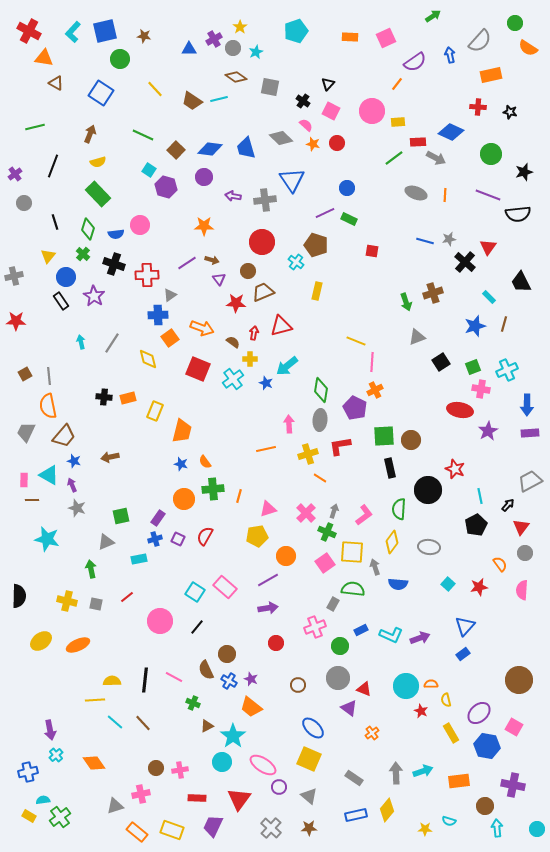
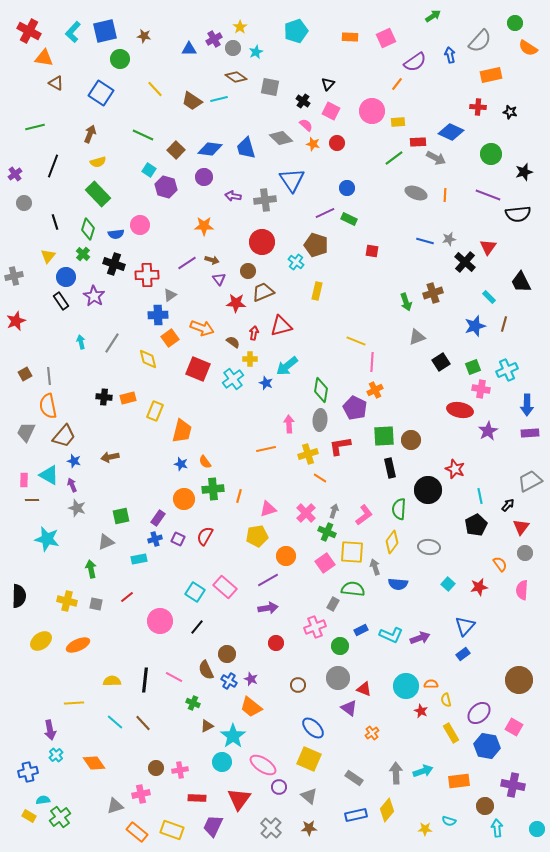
red star at (16, 321): rotated 24 degrees counterclockwise
yellow line at (95, 700): moved 21 px left, 3 px down
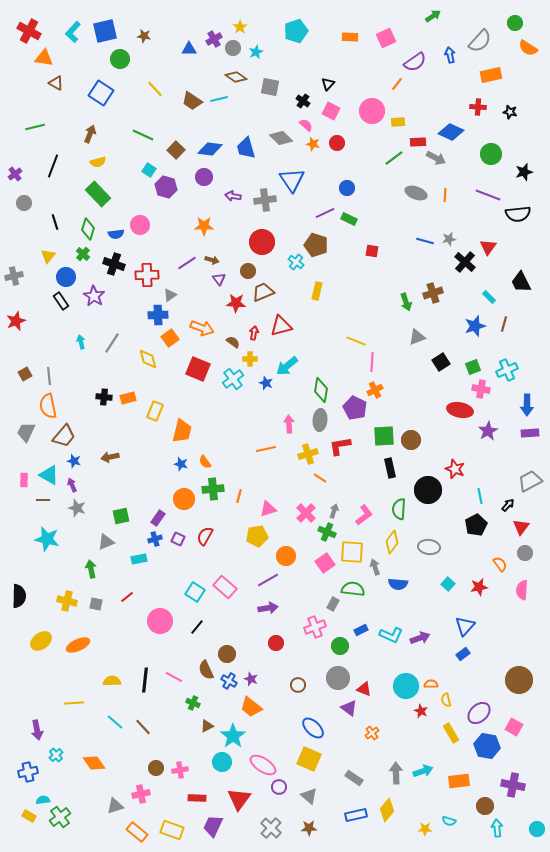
brown line at (32, 500): moved 11 px right
brown line at (143, 723): moved 4 px down
purple arrow at (50, 730): moved 13 px left
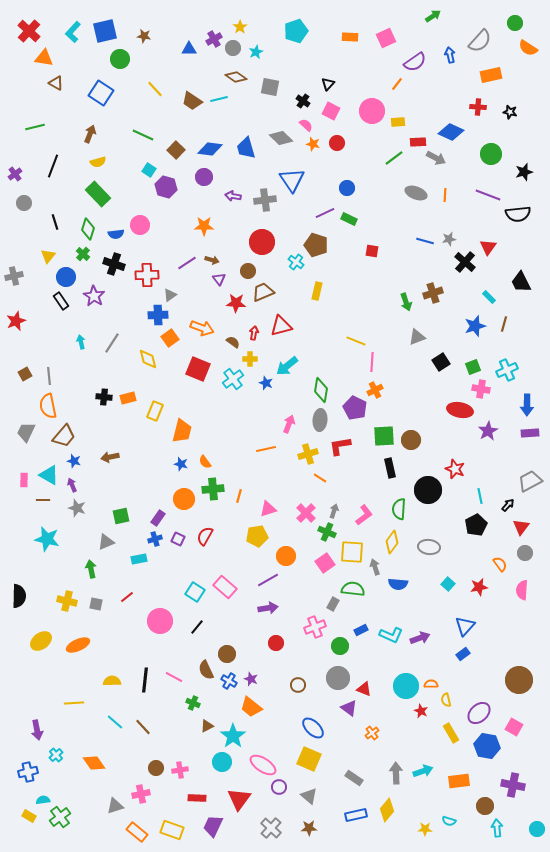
red cross at (29, 31): rotated 15 degrees clockwise
pink arrow at (289, 424): rotated 24 degrees clockwise
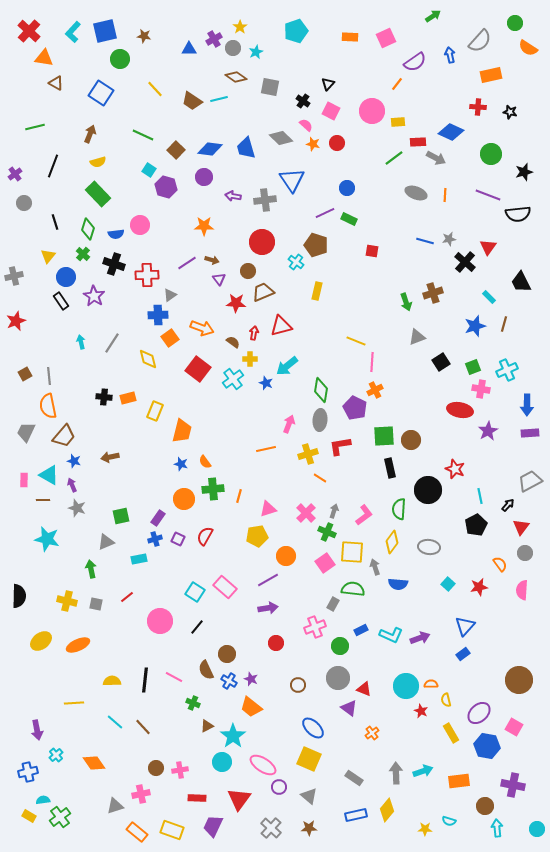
red square at (198, 369): rotated 15 degrees clockwise
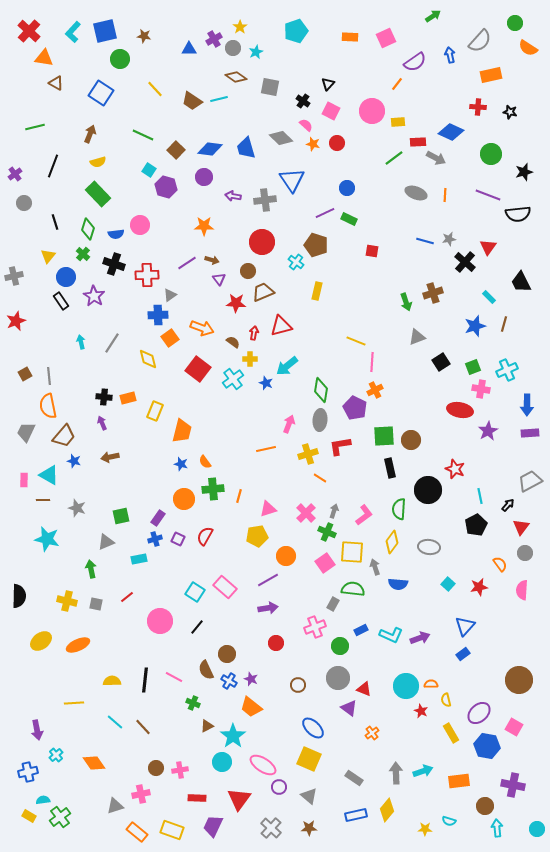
purple arrow at (72, 485): moved 30 px right, 62 px up
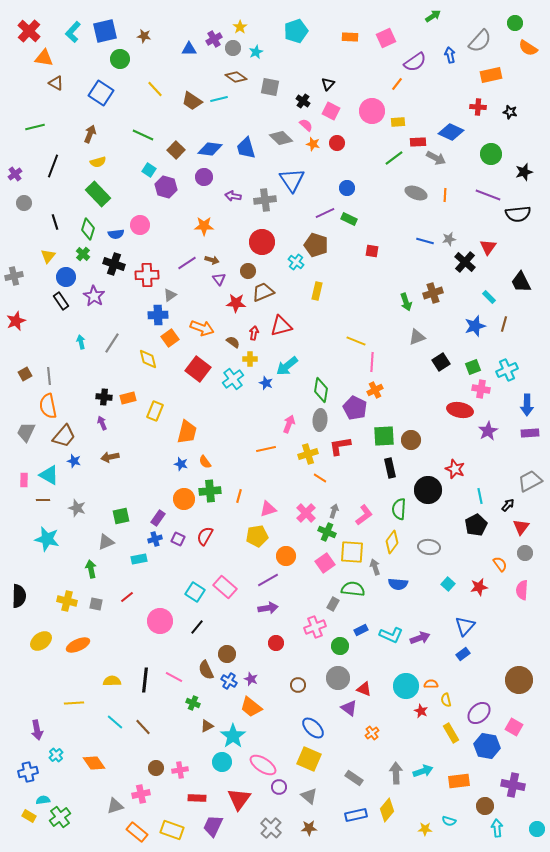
orange trapezoid at (182, 431): moved 5 px right, 1 px down
green cross at (213, 489): moved 3 px left, 2 px down
